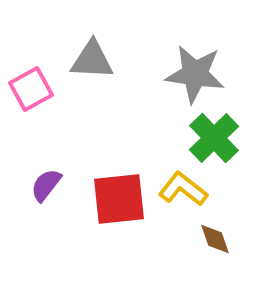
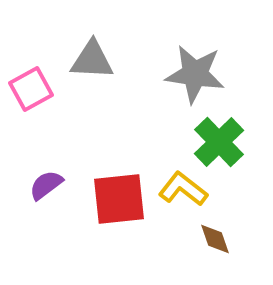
green cross: moved 5 px right, 4 px down
purple semicircle: rotated 15 degrees clockwise
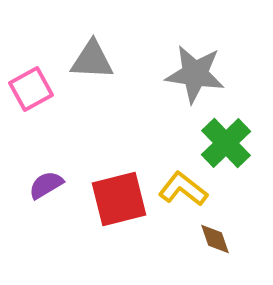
green cross: moved 7 px right, 1 px down
purple semicircle: rotated 6 degrees clockwise
red square: rotated 8 degrees counterclockwise
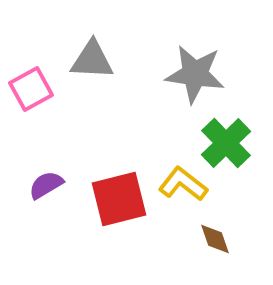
yellow L-shape: moved 5 px up
